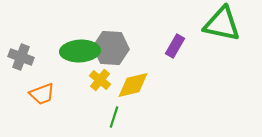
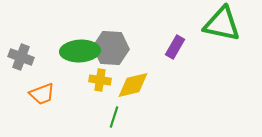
purple rectangle: moved 1 px down
yellow cross: rotated 30 degrees counterclockwise
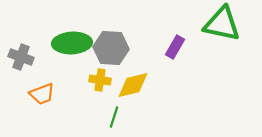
green ellipse: moved 8 px left, 8 px up
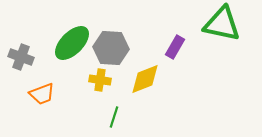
green ellipse: rotated 42 degrees counterclockwise
yellow diamond: moved 12 px right, 6 px up; rotated 8 degrees counterclockwise
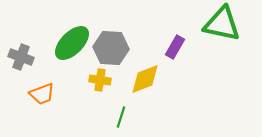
green line: moved 7 px right
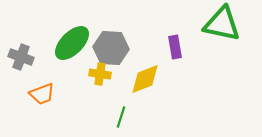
purple rectangle: rotated 40 degrees counterclockwise
yellow cross: moved 6 px up
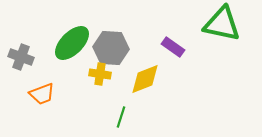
purple rectangle: moved 2 px left; rotated 45 degrees counterclockwise
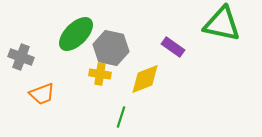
green ellipse: moved 4 px right, 9 px up
gray hexagon: rotated 8 degrees clockwise
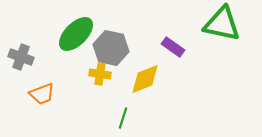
green line: moved 2 px right, 1 px down
